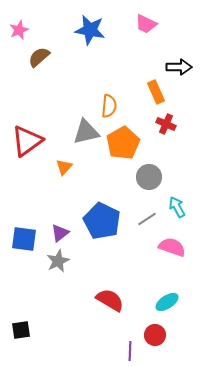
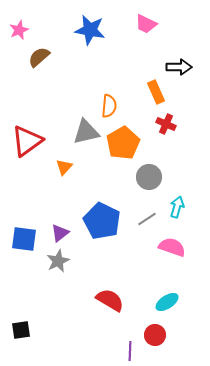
cyan arrow: rotated 45 degrees clockwise
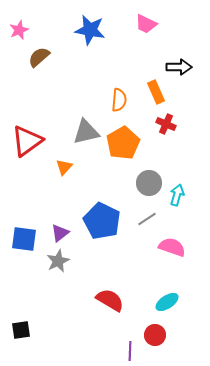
orange semicircle: moved 10 px right, 6 px up
gray circle: moved 6 px down
cyan arrow: moved 12 px up
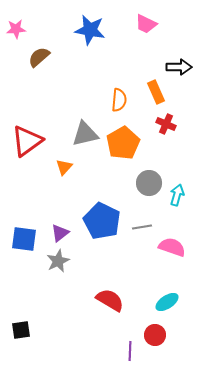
pink star: moved 3 px left, 1 px up; rotated 18 degrees clockwise
gray triangle: moved 1 px left, 2 px down
gray line: moved 5 px left, 8 px down; rotated 24 degrees clockwise
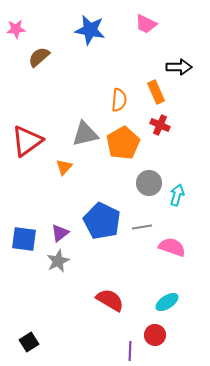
red cross: moved 6 px left, 1 px down
black square: moved 8 px right, 12 px down; rotated 24 degrees counterclockwise
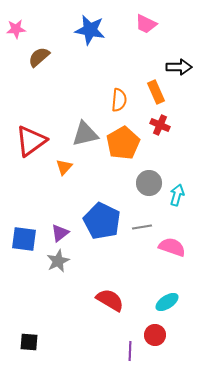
red triangle: moved 4 px right
black square: rotated 36 degrees clockwise
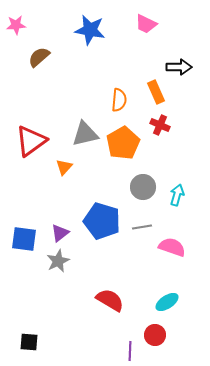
pink star: moved 4 px up
gray circle: moved 6 px left, 4 px down
blue pentagon: rotated 9 degrees counterclockwise
